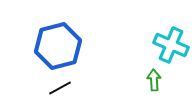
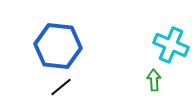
blue hexagon: rotated 21 degrees clockwise
black line: moved 1 px right, 1 px up; rotated 10 degrees counterclockwise
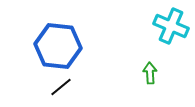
cyan cross: moved 19 px up
green arrow: moved 4 px left, 7 px up
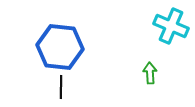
blue hexagon: moved 2 px right, 1 px down
black line: rotated 50 degrees counterclockwise
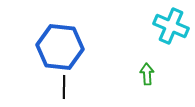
green arrow: moved 3 px left, 1 px down
black line: moved 3 px right
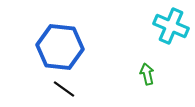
green arrow: rotated 10 degrees counterclockwise
black line: moved 2 px down; rotated 55 degrees counterclockwise
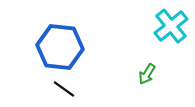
cyan cross: rotated 28 degrees clockwise
green arrow: rotated 135 degrees counterclockwise
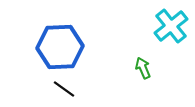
blue hexagon: rotated 9 degrees counterclockwise
green arrow: moved 4 px left, 6 px up; rotated 125 degrees clockwise
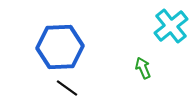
black line: moved 3 px right, 1 px up
